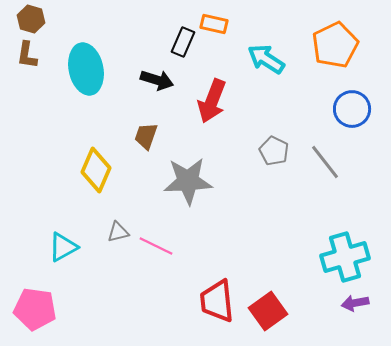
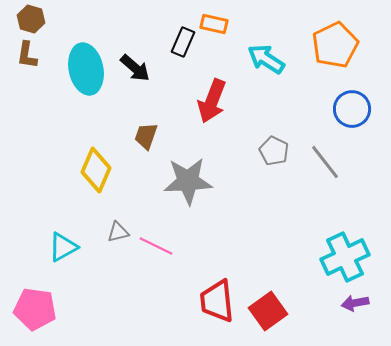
black arrow: moved 22 px left, 12 px up; rotated 24 degrees clockwise
cyan cross: rotated 9 degrees counterclockwise
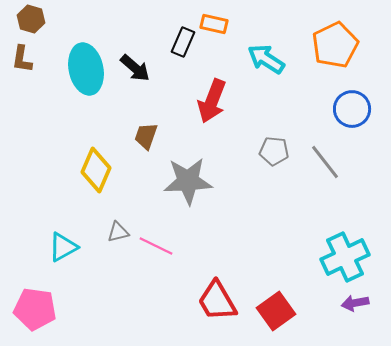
brown L-shape: moved 5 px left, 4 px down
gray pentagon: rotated 20 degrees counterclockwise
red trapezoid: rotated 24 degrees counterclockwise
red square: moved 8 px right
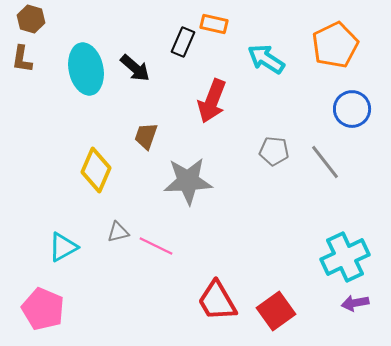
pink pentagon: moved 8 px right; rotated 15 degrees clockwise
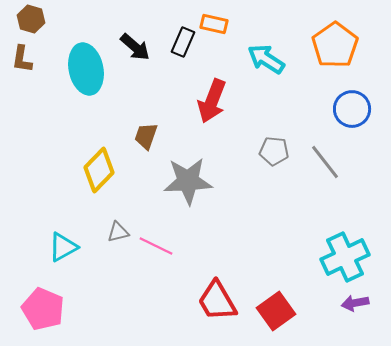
orange pentagon: rotated 9 degrees counterclockwise
black arrow: moved 21 px up
yellow diamond: moved 3 px right; rotated 21 degrees clockwise
